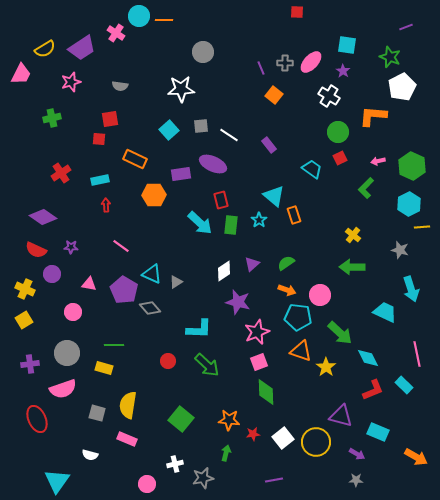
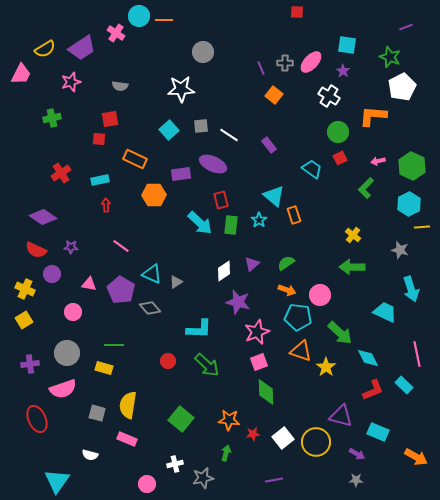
purple pentagon at (124, 290): moved 3 px left
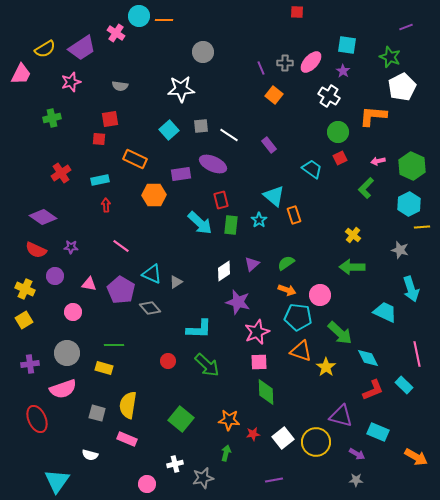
purple circle at (52, 274): moved 3 px right, 2 px down
pink square at (259, 362): rotated 18 degrees clockwise
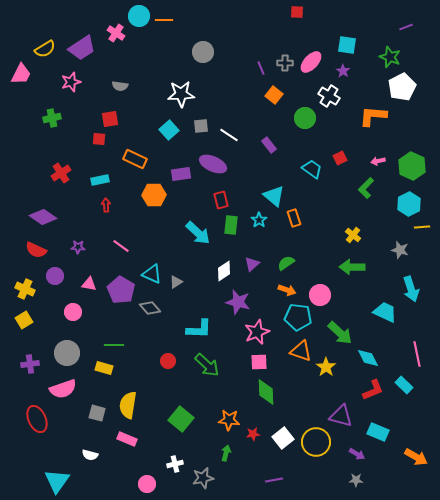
white star at (181, 89): moved 5 px down
green circle at (338, 132): moved 33 px left, 14 px up
orange rectangle at (294, 215): moved 3 px down
cyan arrow at (200, 223): moved 2 px left, 10 px down
purple star at (71, 247): moved 7 px right
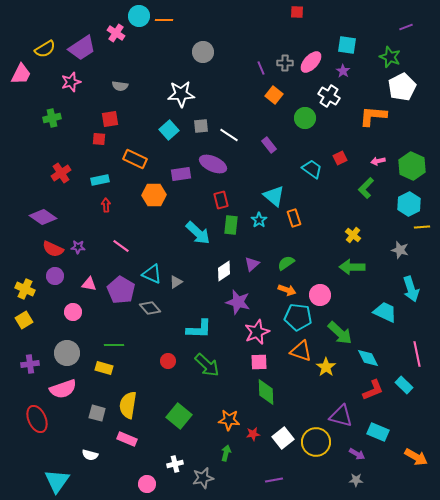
red semicircle at (36, 250): moved 17 px right, 1 px up
green square at (181, 419): moved 2 px left, 3 px up
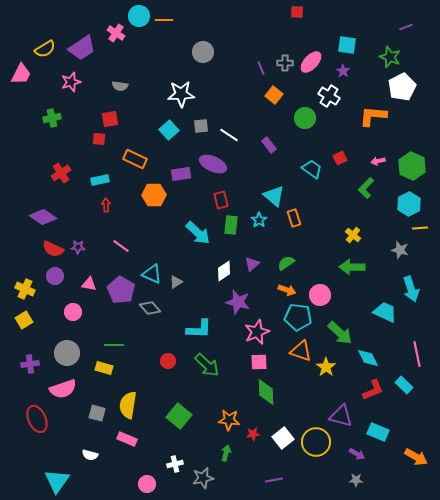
yellow line at (422, 227): moved 2 px left, 1 px down
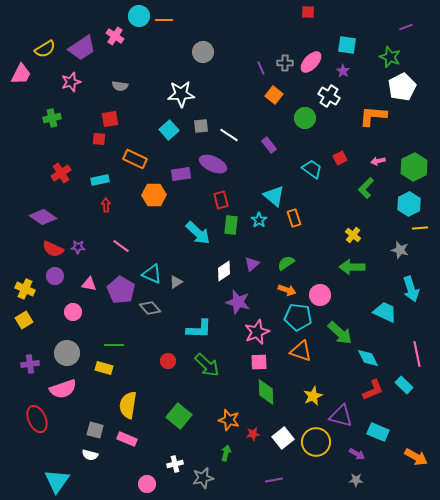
red square at (297, 12): moved 11 px right
pink cross at (116, 33): moved 1 px left, 3 px down
green hexagon at (412, 166): moved 2 px right, 1 px down; rotated 8 degrees clockwise
yellow star at (326, 367): moved 13 px left, 29 px down; rotated 12 degrees clockwise
gray square at (97, 413): moved 2 px left, 17 px down
orange star at (229, 420): rotated 10 degrees clockwise
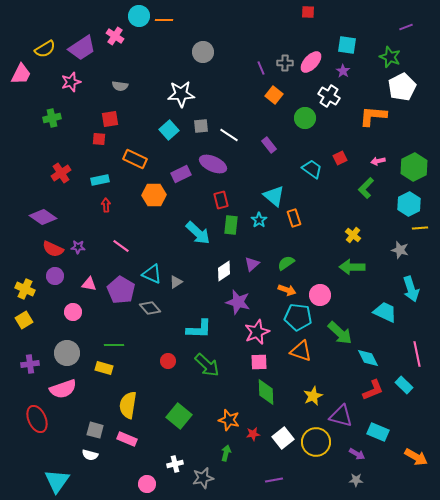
purple rectangle at (181, 174): rotated 18 degrees counterclockwise
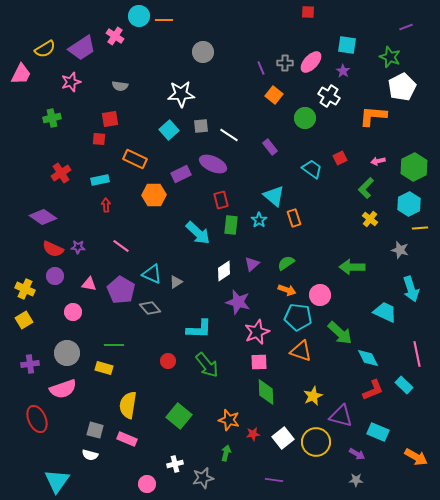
purple rectangle at (269, 145): moved 1 px right, 2 px down
yellow cross at (353, 235): moved 17 px right, 16 px up
green arrow at (207, 365): rotated 8 degrees clockwise
purple line at (274, 480): rotated 18 degrees clockwise
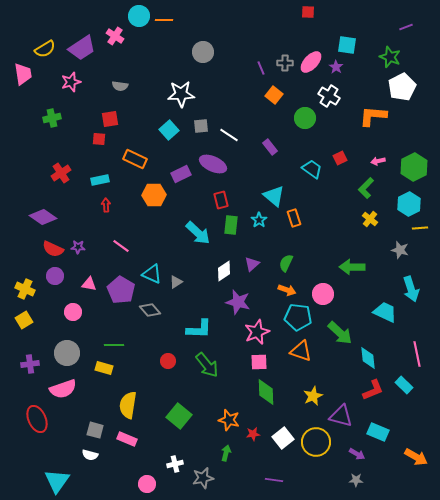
purple star at (343, 71): moved 7 px left, 4 px up
pink trapezoid at (21, 74): moved 2 px right; rotated 35 degrees counterclockwise
green semicircle at (286, 263): rotated 30 degrees counterclockwise
pink circle at (320, 295): moved 3 px right, 1 px up
gray diamond at (150, 308): moved 2 px down
cyan diamond at (368, 358): rotated 20 degrees clockwise
